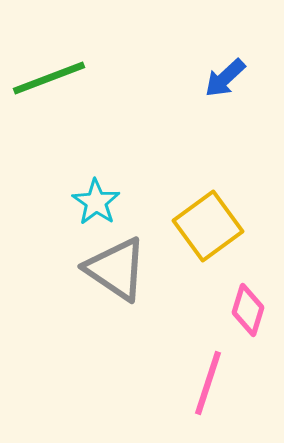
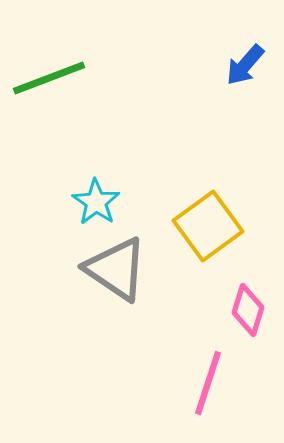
blue arrow: moved 20 px right, 13 px up; rotated 6 degrees counterclockwise
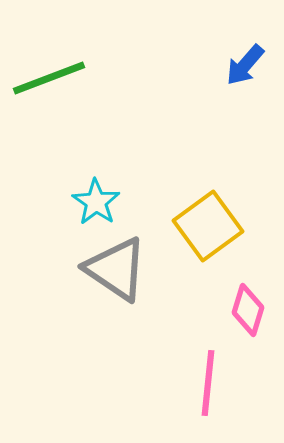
pink line: rotated 12 degrees counterclockwise
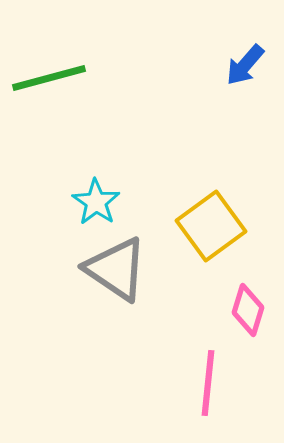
green line: rotated 6 degrees clockwise
yellow square: moved 3 px right
